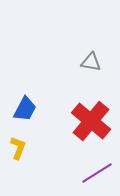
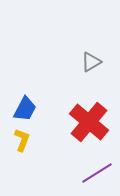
gray triangle: rotated 40 degrees counterclockwise
red cross: moved 2 px left, 1 px down
yellow L-shape: moved 4 px right, 8 px up
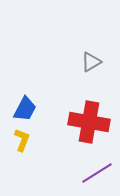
red cross: rotated 30 degrees counterclockwise
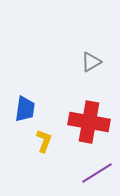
blue trapezoid: rotated 20 degrees counterclockwise
yellow L-shape: moved 22 px right, 1 px down
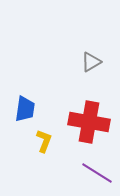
purple line: rotated 64 degrees clockwise
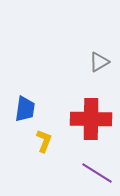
gray triangle: moved 8 px right
red cross: moved 2 px right, 3 px up; rotated 9 degrees counterclockwise
